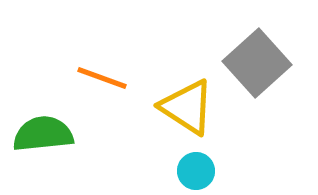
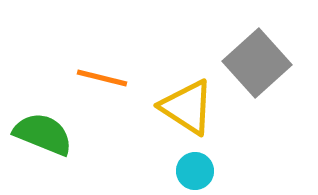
orange line: rotated 6 degrees counterclockwise
green semicircle: rotated 28 degrees clockwise
cyan circle: moved 1 px left
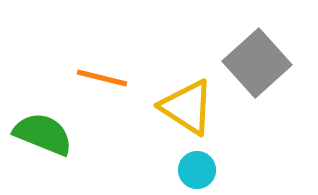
cyan circle: moved 2 px right, 1 px up
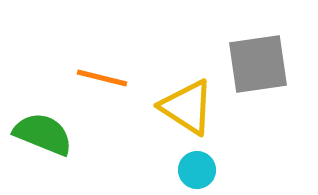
gray square: moved 1 px right, 1 px down; rotated 34 degrees clockwise
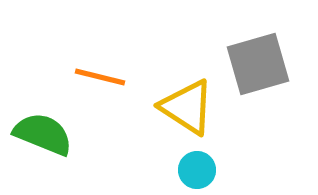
gray square: rotated 8 degrees counterclockwise
orange line: moved 2 px left, 1 px up
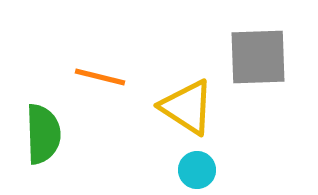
gray square: moved 7 px up; rotated 14 degrees clockwise
green semicircle: rotated 66 degrees clockwise
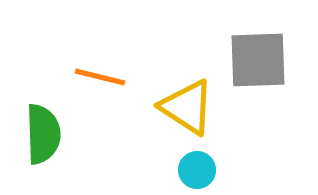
gray square: moved 3 px down
